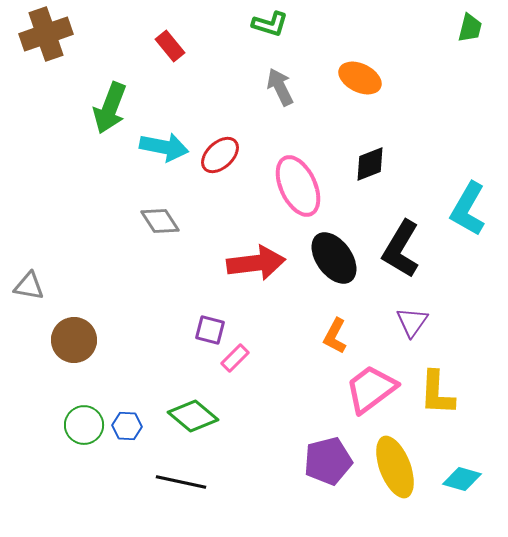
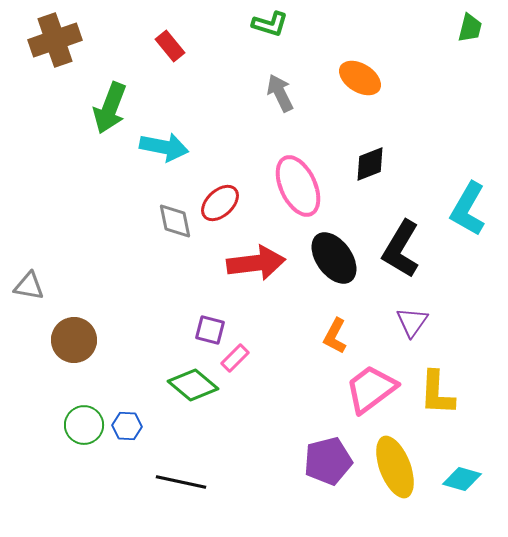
brown cross: moved 9 px right, 6 px down
orange ellipse: rotated 6 degrees clockwise
gray arrow: moved 6 px down
red ellipse: moved 48 px down
gray diamond: moved 15 px right; rotated 21 degrees clockwise
green diamond: moved 31 px up
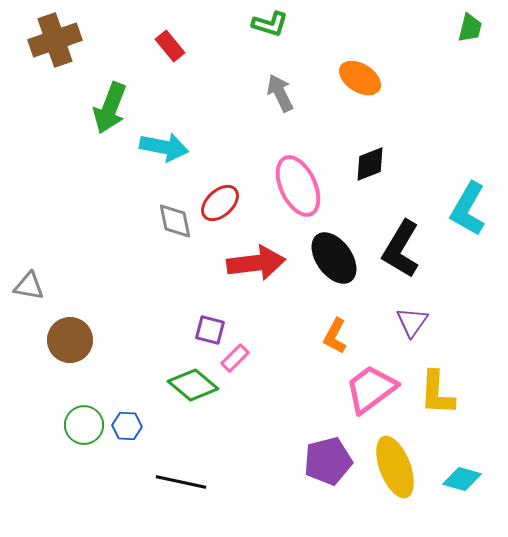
brown circle: moved 4 px left
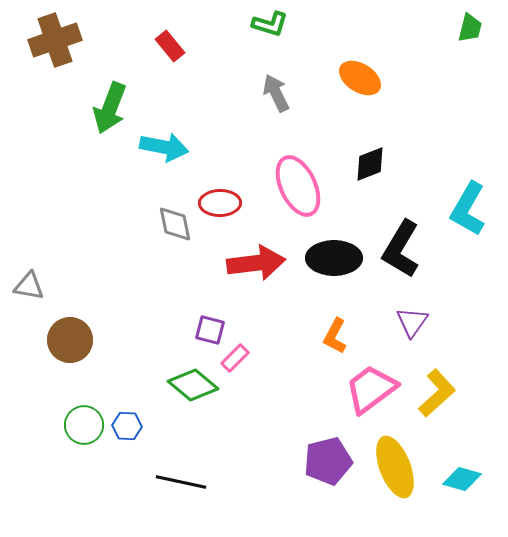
gray arrow: moved 4 px left
red ellipse: rotated 42 degrees clockwise
gray diamond: moved 3 px down
black ellipse: rotated 54 degrees counterclockwise
yellow L-shape: rotated 135 degrees counterclockwise
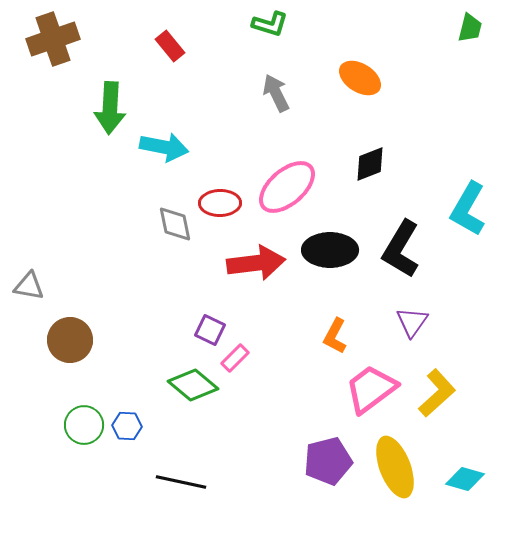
brown cross: moved 2 px left, 1 px up
green arrow: rotated 18 degrees counterclockwise
pink ellipse: moved 11 px left, 1 px down; rotated 74 degrees clockwise
black ellipse: moved 4 px left, 8 px up
purple square: rotated 12 degrees clockwise
cyan diamond: moved 3 px right
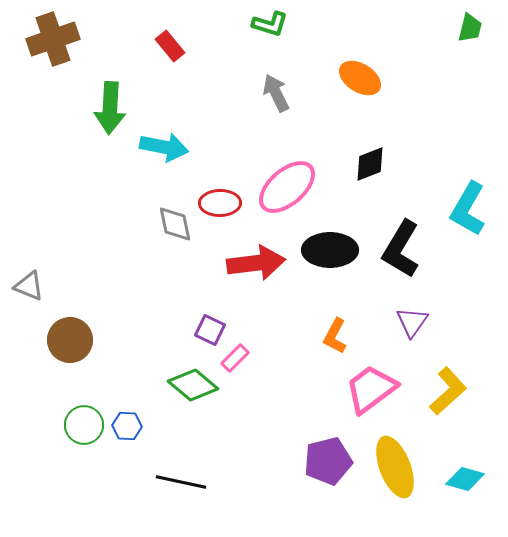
gray triangle: rotated 12 degrees clockwise
yellow L-shape: moved 11 px right, 2 px up
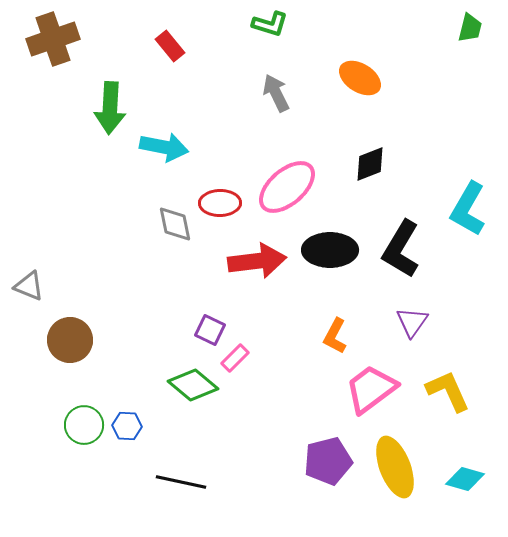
red arrow: moved 1 px right, 2 px up
yellow L-shape: rotated 72 degrees counterclockwise
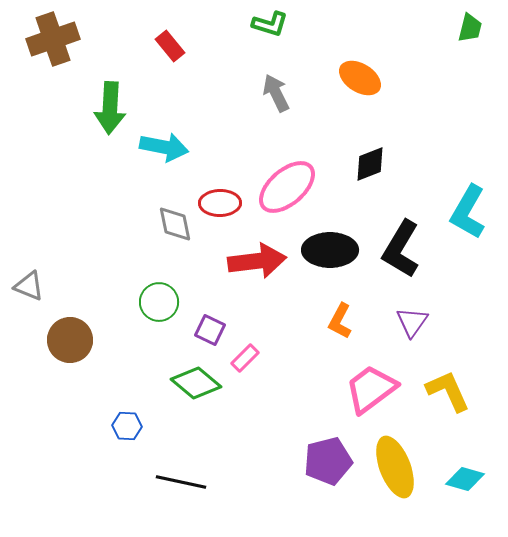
cyan L-shape: moved 3 px down
orange L-shape: moved 5 px right, 15 px up
pink rectangle: moved 10 px right
green diamond: moved 3 px right, 2 px up
green circle: moved 75 px right, 123 px up
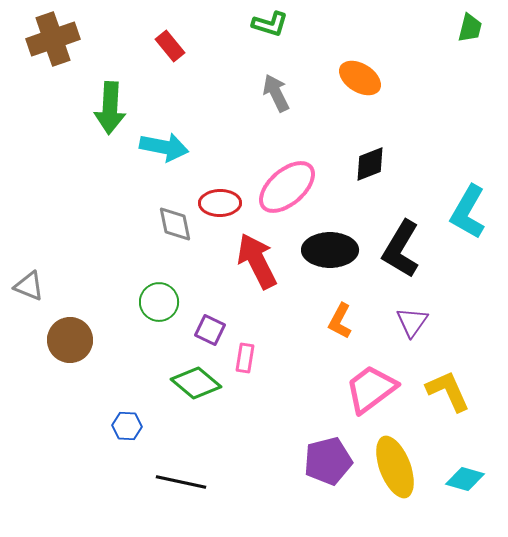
red arrow: rotated 110 degrees counterclockwise
pink rectangle: rotated 36 degrees counterclockwise
